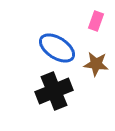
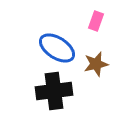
brown star: rotated 20 degrees counterclockwise
black cross: rotated 15 degrees clockwise
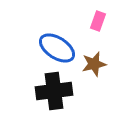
pink rectangle: moved 2 px right
brown star: moved 2 px left
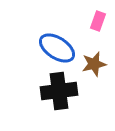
black cross: moved 5 px right
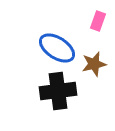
black cross: moved 1 px left
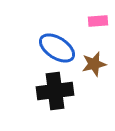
pink rectangle: rotated 66 degrees clockwise
black cross: moved 3 px left
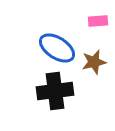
brown star: moved 2 px up
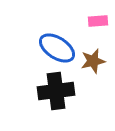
brown star: moved 1 px left, 1 px up
black cross: moved 1 px right
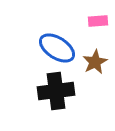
brown star: moved 2 px right, 1 px down; rotated 15 degrees counterclockwise
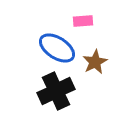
pink rectangle: moved 15 px left
black cross: rotated 18 degrees counterclockwise
